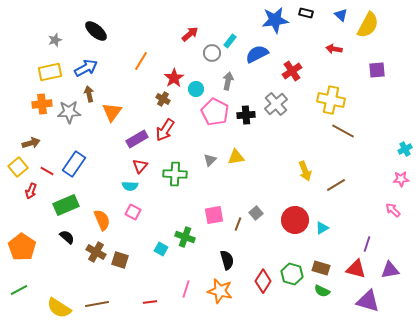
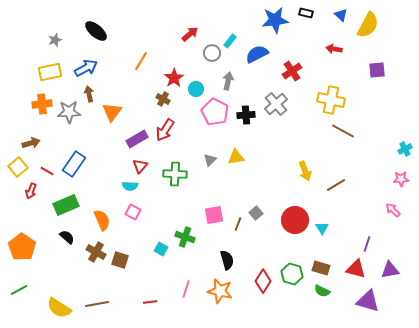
cyan triangle at (322, 228): rotated 32 degrees counterclockwise
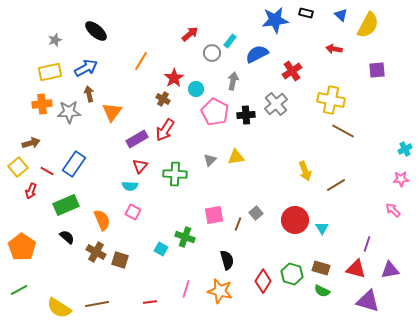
gray arrow at (228, 81): moved 5 px right
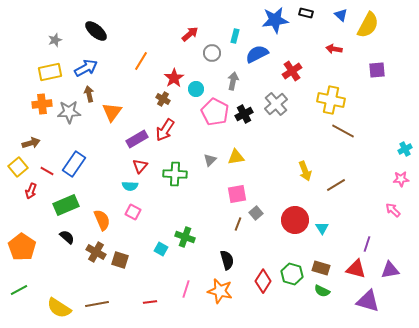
cyan rectangle at (230, 41): moved 5 px right, 5 px up; rotated 24 degrees counterclockwise
black cross at (246, 115): moved 2 px left, 1 px up; rotated 24 degrees counterclockwise
pink square at (214, 215): moved 23 px right, 21 px up
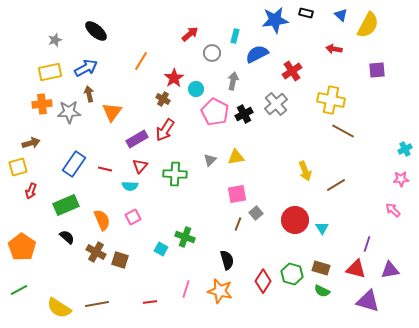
yellow square at (18, 167): rotated 24 degrees clockwise
red line at (47, 171): moved 58 px right, 2 px up; rotated 16 degrees counterclockwise
pink square at (133, 212): moved 5 px down; rotated 35 degrees clockwise
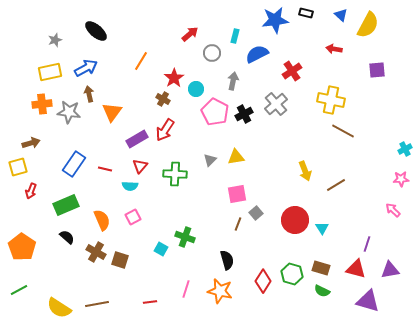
gray star at (69, 112): rotated 10 degrees clockwise
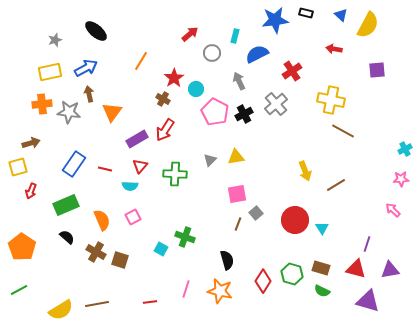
gray arrow at (233, 81): moved 6 px right; rotated 36 degrees counterclockwise
yellow semicircle at (59, 308): moved 2 px right, 2 px down; rotated 65 degrees counterclockwise
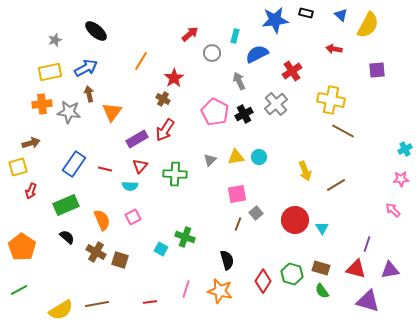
cyan circle at (196, 89): moved 63 px right, 68 px down
green semicircle at (322, 291): rotated 28 degrees clockwise
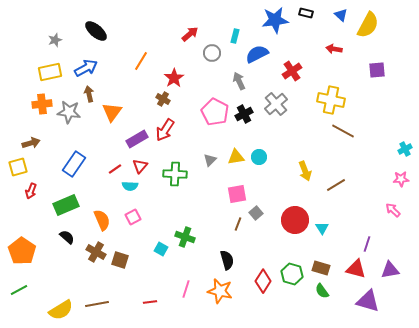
red line at (105, 169): moved 10 px right; rotated 48 degrees counterclockwise
orange pentagon at (22, 247): moved 4 px down
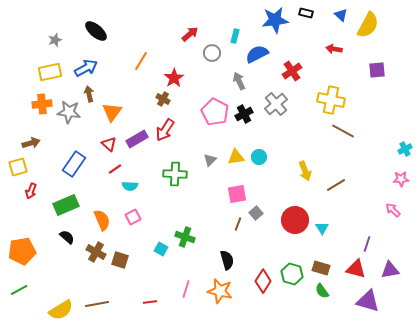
red triangle at (140, 166): moved 31 px left, 22 px up; rotated 28 degrees counterclockwise
orange pentagon at (22, 251): rotated 28 degrees clockwise
